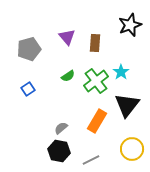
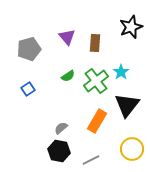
black star: moved 1 px right, 2 px down
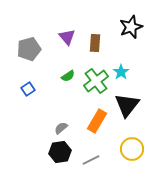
black hexagon: moved 1 px right, 1 px down; rotated 20 degrees counterclockwise
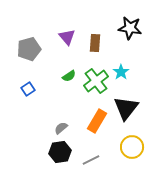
black star: moved 1 px left, 1 px down; rotated 30 degrees clockwise
green semicircle: moved 1 px right
black triangle: moved 1 px left, 3 px down
yellow circle: moved 2 px up
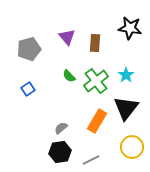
cyan star: moved 5 px right, 3 px down
green semicircle: rotated 80 degrees clockwise
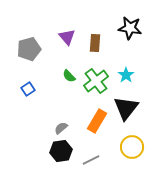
black hexagon: moved 1 px right, 1 px up
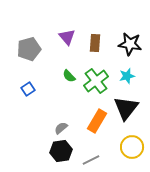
black star: moved 16 px down
cyan star: moved 1 px right, 1 px down; rotated 21 degrees clockwise
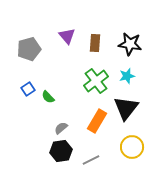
purple triangle: moved 1 px up
green semicircle: moved 21 px left, 21 px down
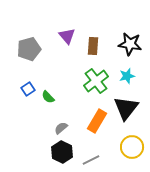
brown rectangle: moved 2 px left, 3 px down
black hexagon: moved 1 px right, 1 px down; rotated 25 degrees counterclockwise
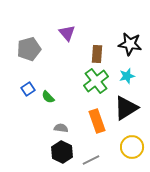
purple triangle: moved 3 px up
brown rectangle: moved 4 px right, 8 px down
black triangle: rotated 20 degrees clockwise
orange rectangle: rotated 50 degrees counterclockwise
gray semicircle: rotated 48 degrees clockwise
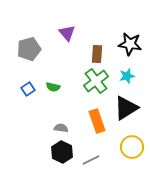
green semicircle: moved 5 px right, 10 px up; rotated 32 degrees counterclockwise
